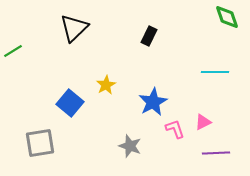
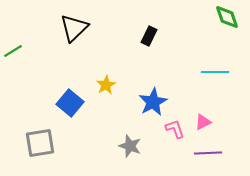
purple line: moved 8 px left
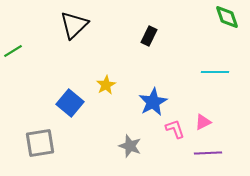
black triangle: moved 3 px up
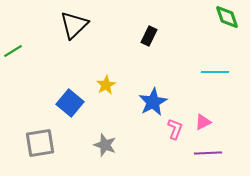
pink L-shape: rotated 40 degrees clockwise
gray star: moved 25 px left, 1 px up
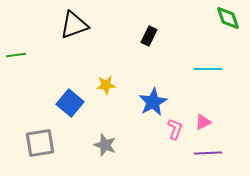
green diamond: moved 1 px right, 1 px down
black triangle: rotated 24 degrees clockwise
green line: moved 3 px right, 4 px down; rotated 24 degrees clockwise
cyan line: moved 7 px left, 3 px up
yellow star: rotated 24 degrees clockwise
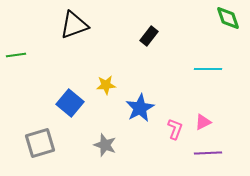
black rectangle: rotated 12 degrees clockwise
blue star: moved 13 px left, 6 px down
gray square: rotated 8 degrees counterclockwise
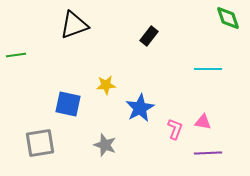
blue square: moved 2 px left, 1 px down; rotated 28 degrees counterclockwise
pink triangle: rotated 36 degrees clockwise
gray square: rotated 8 degrees clockwise
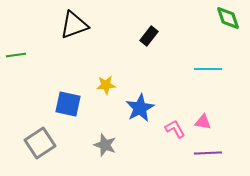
pink L-shape: rotated 50 degrees counterclockwise
gray square: rotated 24 degrees counterclockwise
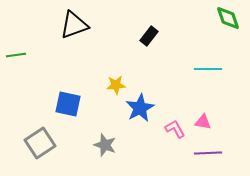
yellow star: moved 10 px right
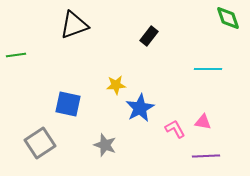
purple line: moved 2 px left, 3 px down
